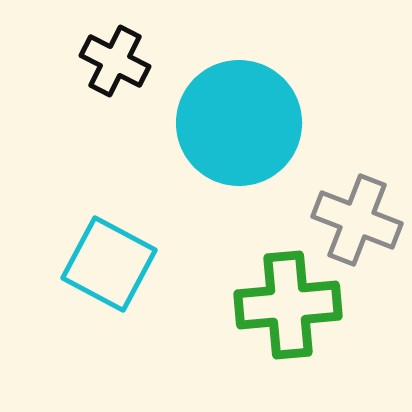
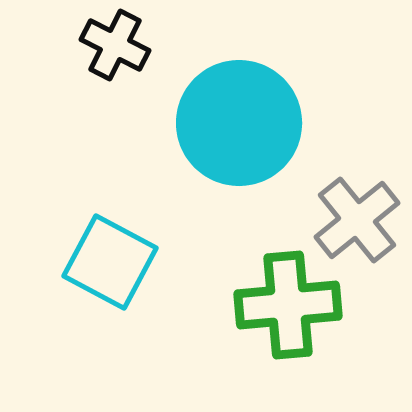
black cross: moved 16 px up
gray cross: rotated 30 degrees clockwise
cyan square: moved 1 px right, 2 px up
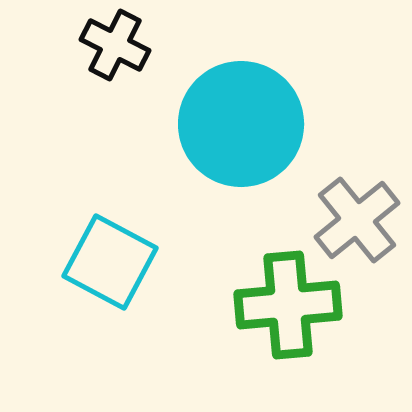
cyan circle: moved 2 px right, 1 px down
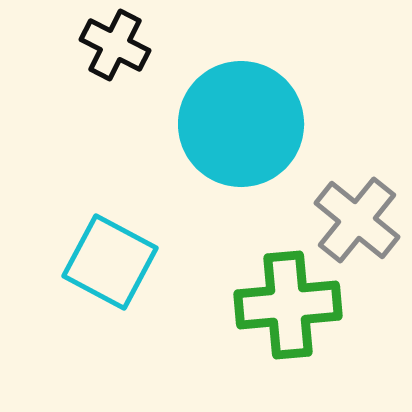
gray cross: rotated 12 degrees counterclockwise
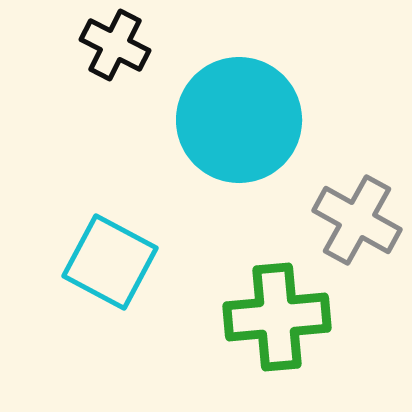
cyan circle: moved 2 px left, 4 px up
gray cross: rotated 10 degrees counterclockwise
green cross: moved 11 px left, 12 px down
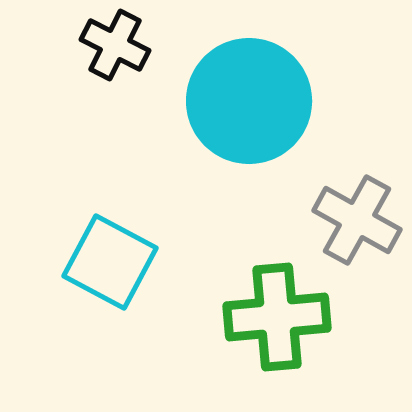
cyan circle: moved 10 px right, 19 px up
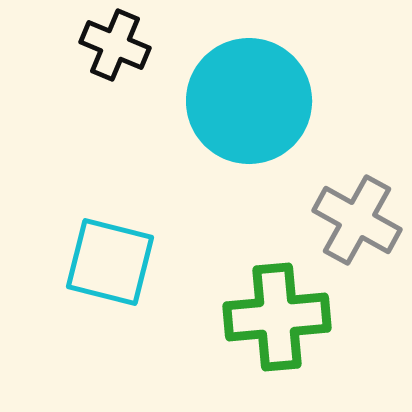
black cross: rotated 4 degrees counterclockwise
cyan square: rotated 14 degrees counterclockwise
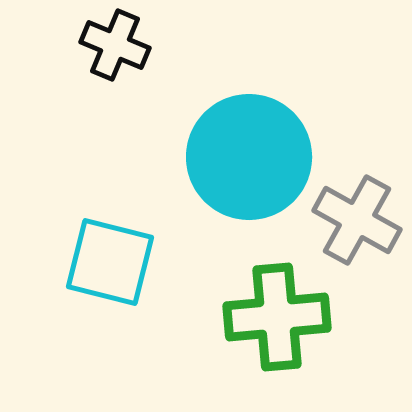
cyan circle: moved 56 px down
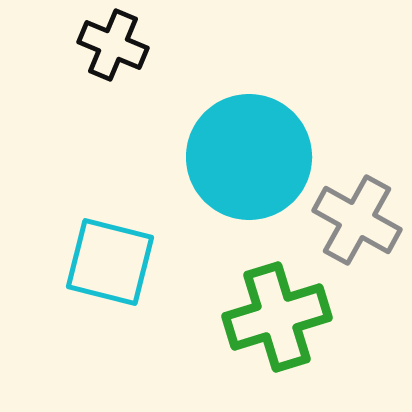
black cross: moved 2 px left
green cross: rotated 12 degrees counterclockwise
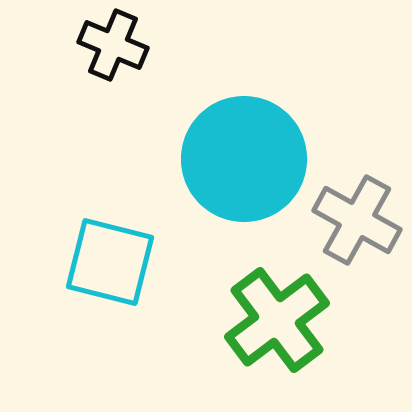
cyan circle: moved 5 px left, 2 px down
green cross: moved 3 px down; rotated 20 degrees counterclockwise
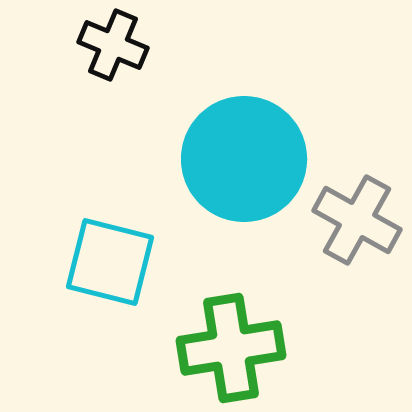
green cross: moved 46 px left, 28 px down; rotated 28 degrees clockwise
